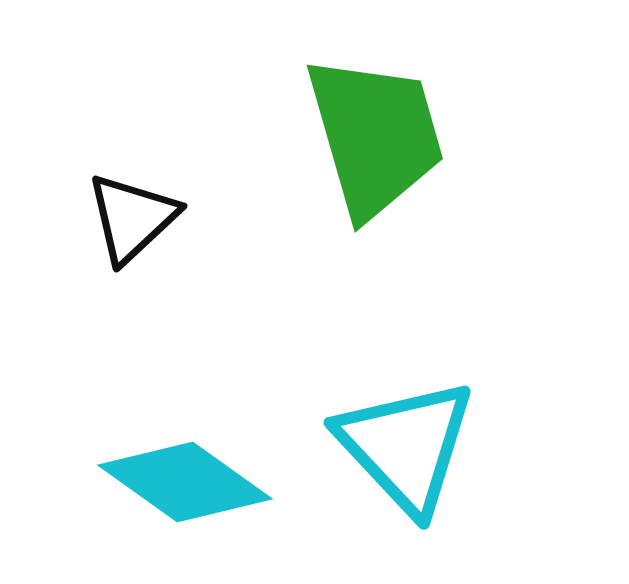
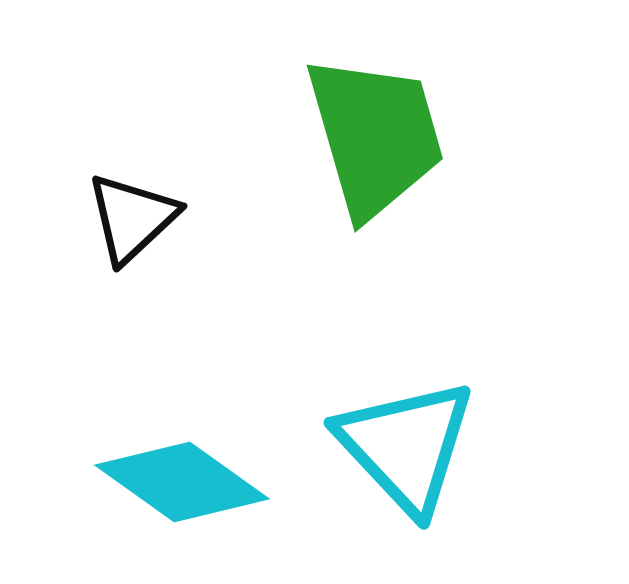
cyan diamond: moved 3 px left
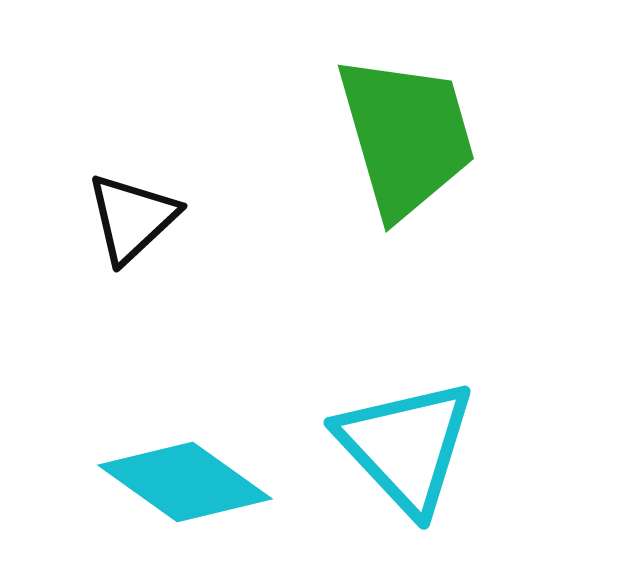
green trapezoid: moved 31 px right
cyan diamond: moved 3 px right
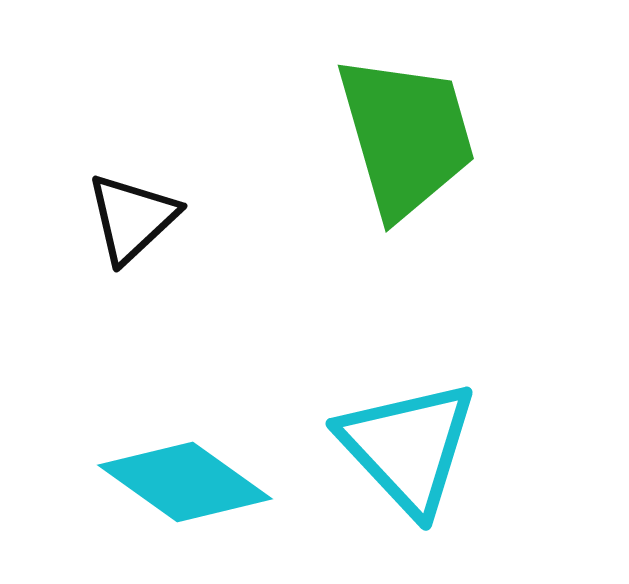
cyan triangle: moved 2 px right, 1 px down
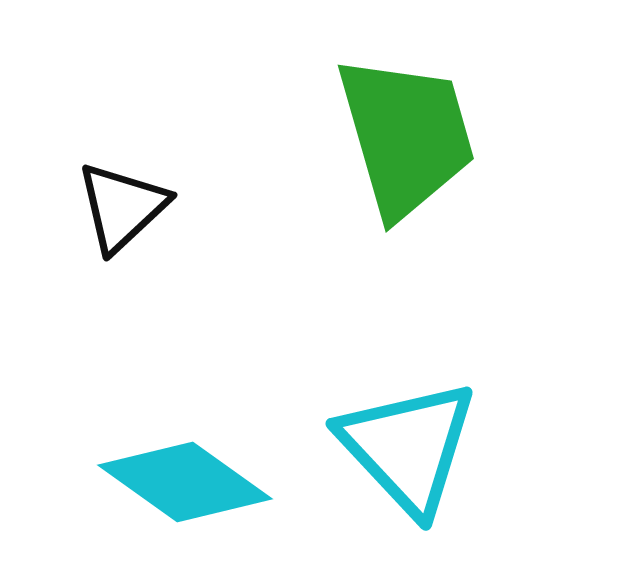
black triangle: moved 10 px left, 11 px up
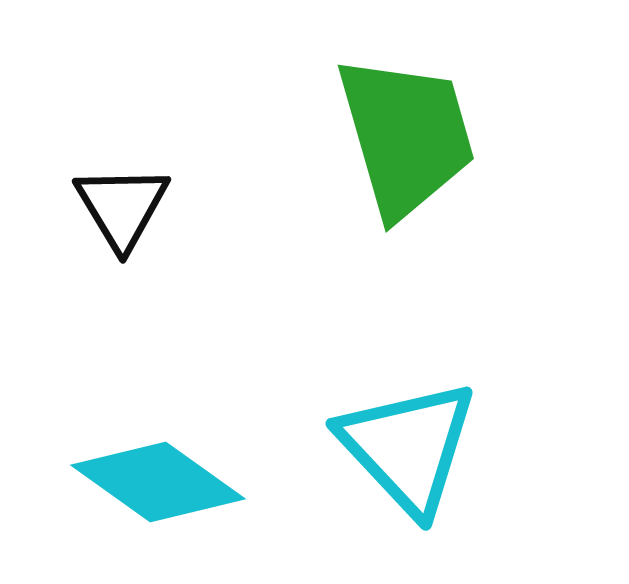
black triangle: rotated 18 degrees counterclockwise
cyan diamond: moved 27 px left
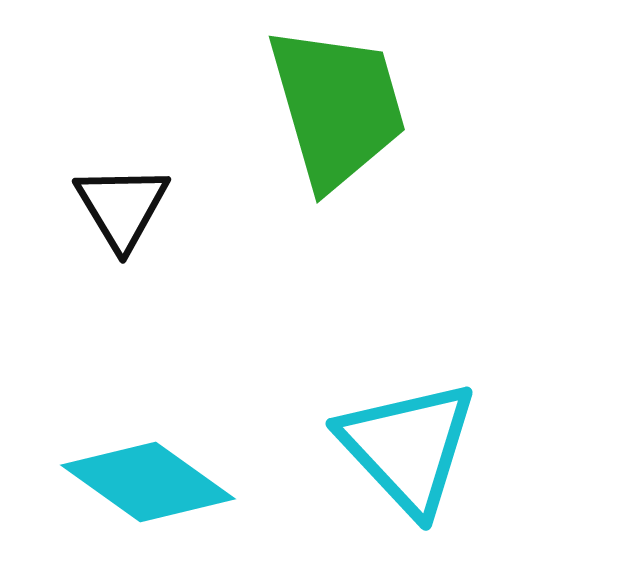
green trapezoid: moved 69 px left, 29 px up
cyan diamond: moved 10 px left
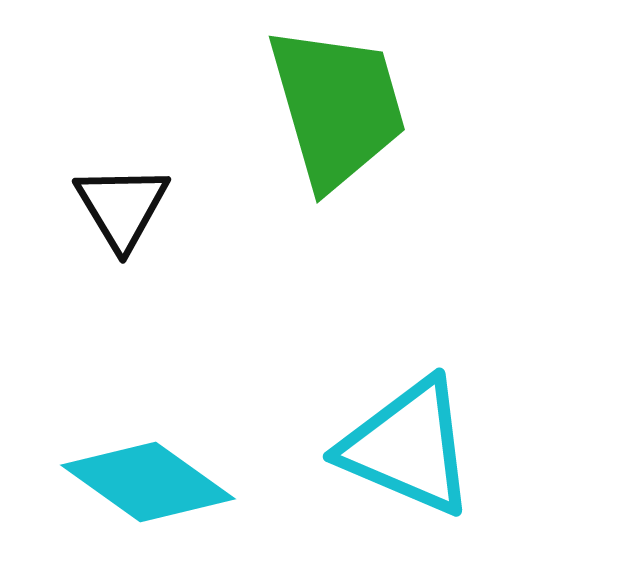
cyan triangle: rotated 24 degrees counterclockwise
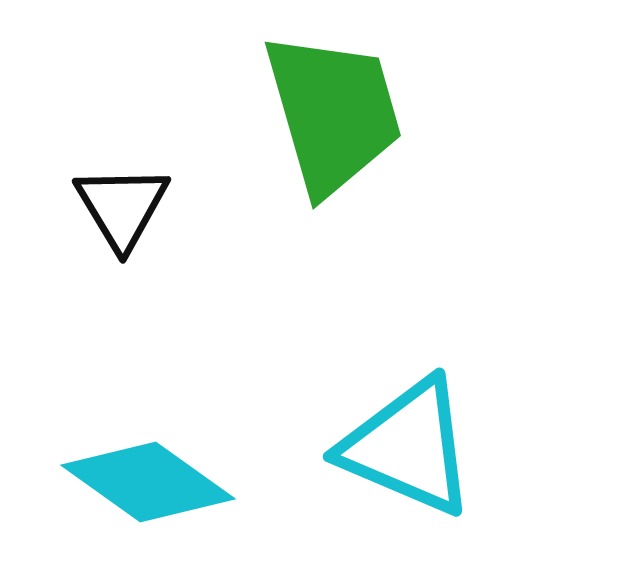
green trapezoid: moved 4 px left, 6 px down
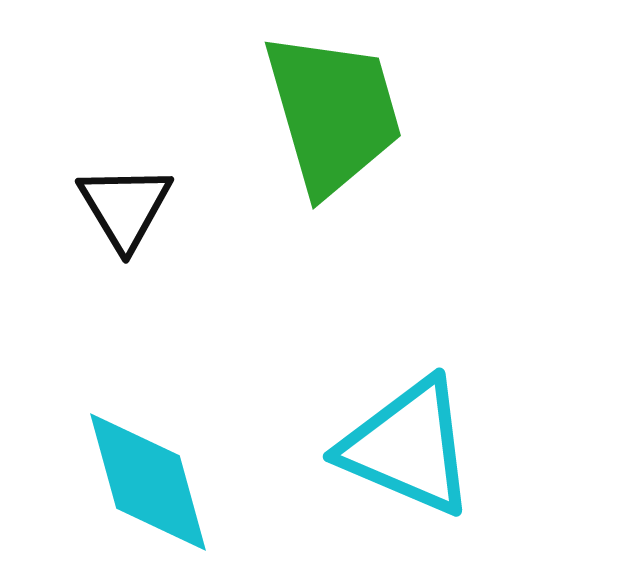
black triangle: moved 3 px right
cyan diamond: rotated 39 degrees clockwise
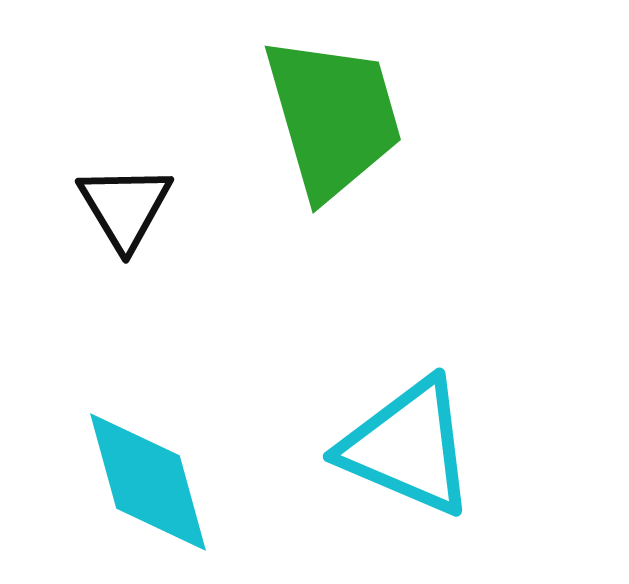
green trapezoid: moved 4 px down
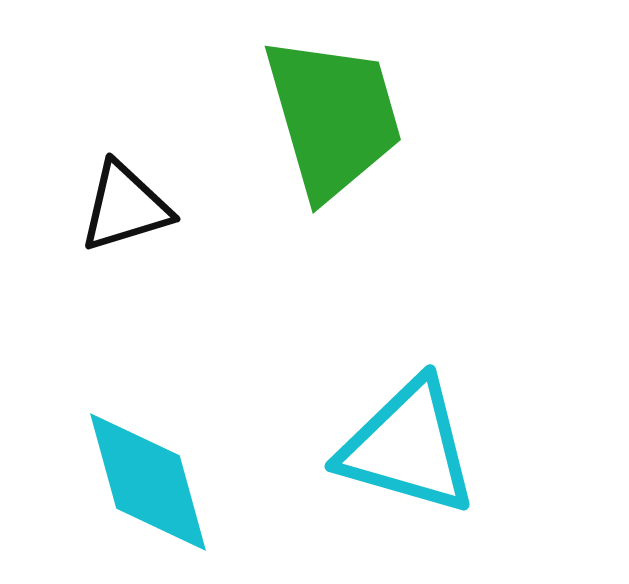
black triangle: rotated 44 degrees clockwise
cyan triangle: rotated 7 degrees counterclockwise
